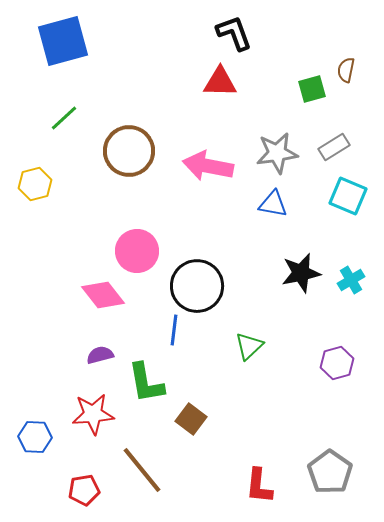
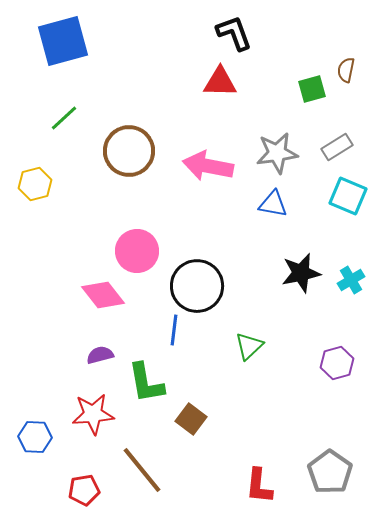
gray rectangle: moved 3 px right
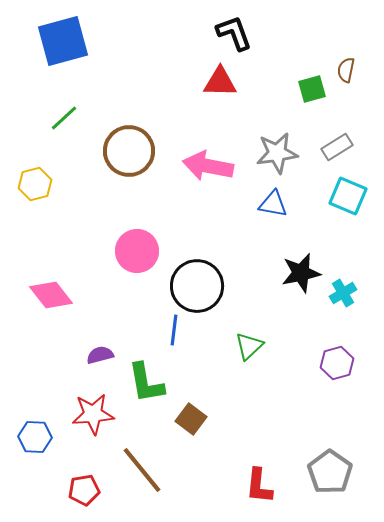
cyan cross: moved 8 px left, 13 px down
pink diamond: moved 52 px left
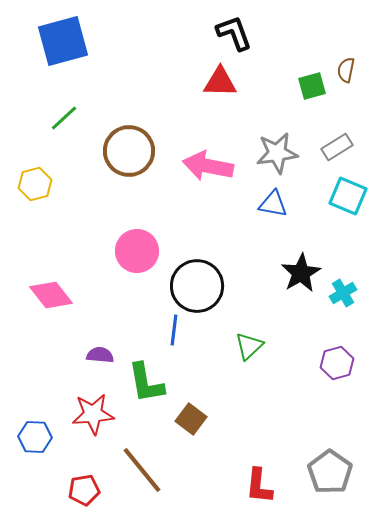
green square: moved 3 px up
black star: rotated 18 degrees counterclockwise
purple semicircle: rotated 20 degrees clockwise
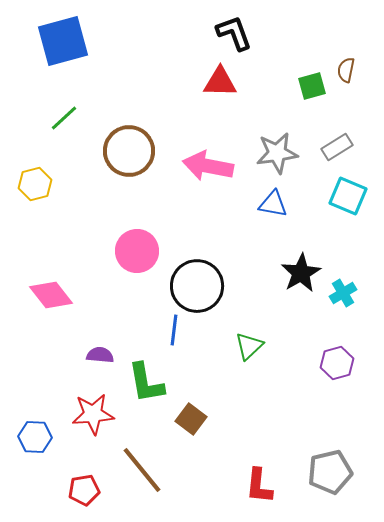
gray pentagon: rotated 24 degrees clockwise
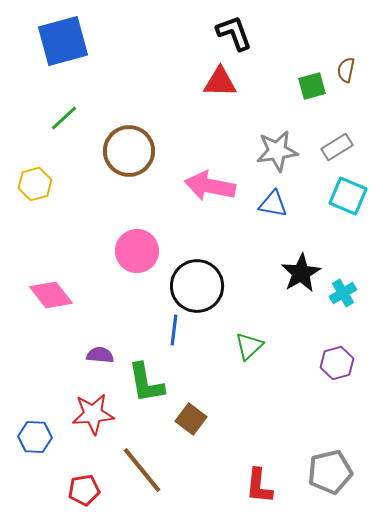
gray star: moved 2 px up
pink arrow: moved 2 px right, 20 px down
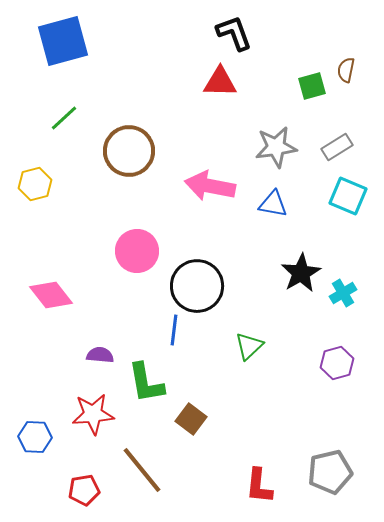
gray star: moved 1 px left, 4 px up
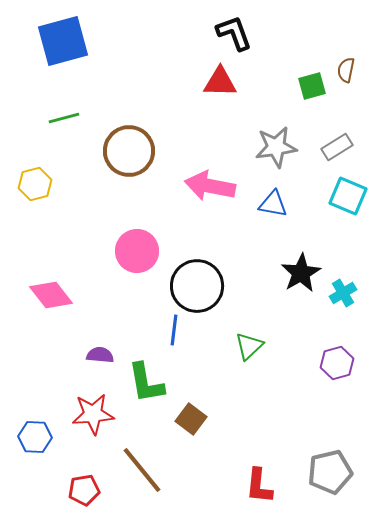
green line: rotated 28 degrees clockwise
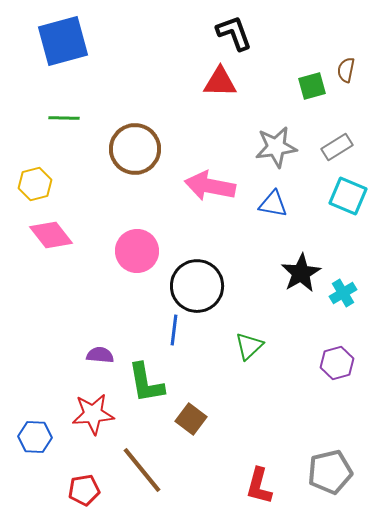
green line: rotated 16 degrees clockwise
brown circle: moved 6 px right, 2 px up
pink diamond: moved 60 px up
red L-shape: rotated 9 degrees clockwise
